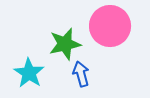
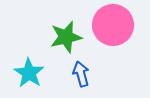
pink circle: moved 3 px right, 1 px up
green star: moved 1 px right, 7 px up
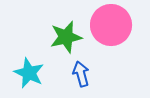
pink circle: moved 2 px left
cyan star: rotated 8 degrees counterclockwise
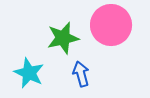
green star: moved 3 px left, 1 px down
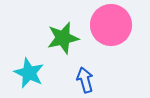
blue arrow: moved 4 px right, 6 px down
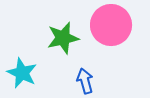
cyan star: moved 7 px left
blue arrow: moved 1 px down
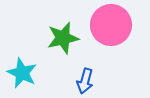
blue arrow: rotated 150 degrees counterclockwise
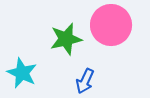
green star: moved 3 px right, 1 px down
blue arrow: rotated 10 degrees clockwise
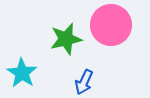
cyan star: rotated 8 degrees clockwise
blue arrow: moved 1 px left, 1 px down
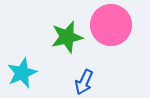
green star: moved 1 px right, 2 px up
cyan star: rotated 16 degrees clockwise
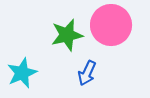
green star: moved 2 px up
blue arrow: moved 3 px right, 9 px up
